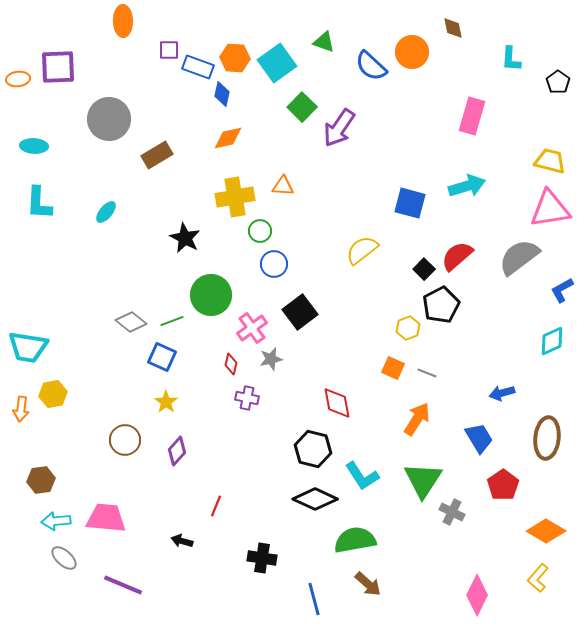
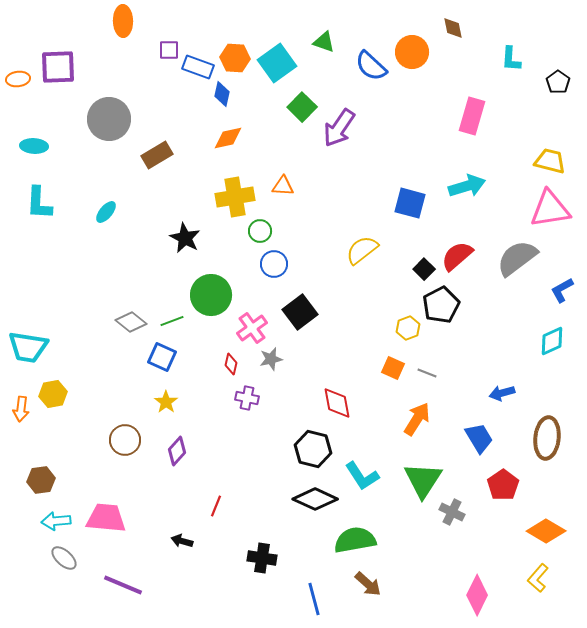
gray semicircle at (519, 257): moved 2 px left, 1 px down
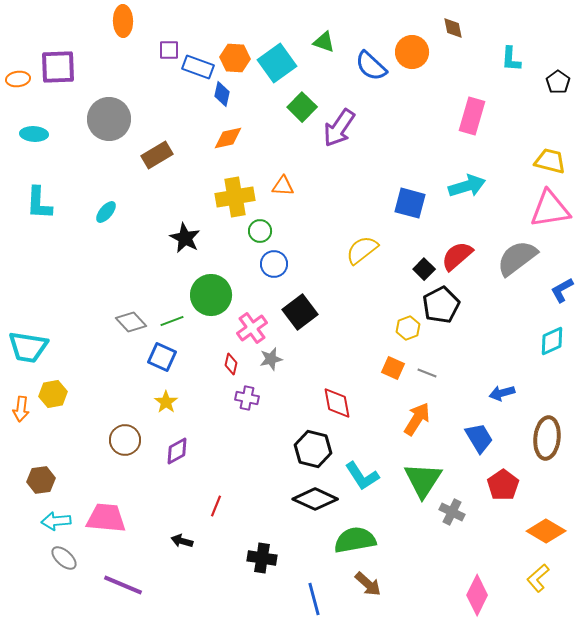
cyan ellipse at (34, 146): moved 12 px up
gray diamond at (131, 322): rotated 8 degrees clockwise
purple diamond at (177, 451): rotated 20 degrees clockwise
yellow L-shape at (538, 578): rotated 8 degrees clockwise
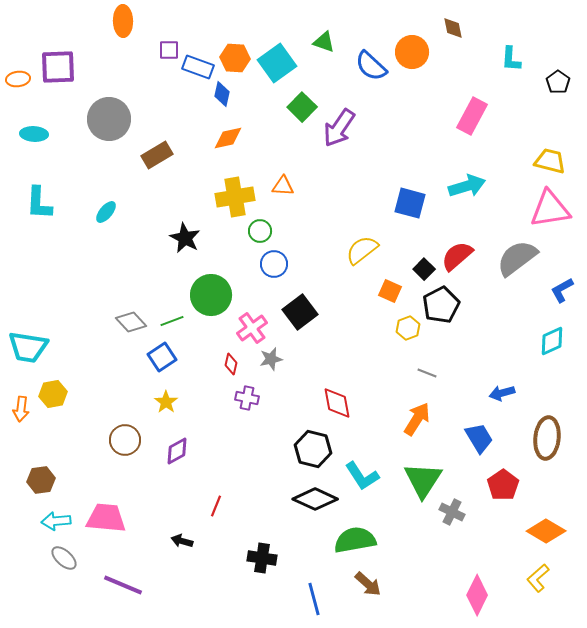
pink rectangle at (472, 116): rotated 12 degrees clockwise
blue square at (162, 357): rotated 32 degrees clockwise
orange square at (393, 368): moved 3 px left, 77 px up
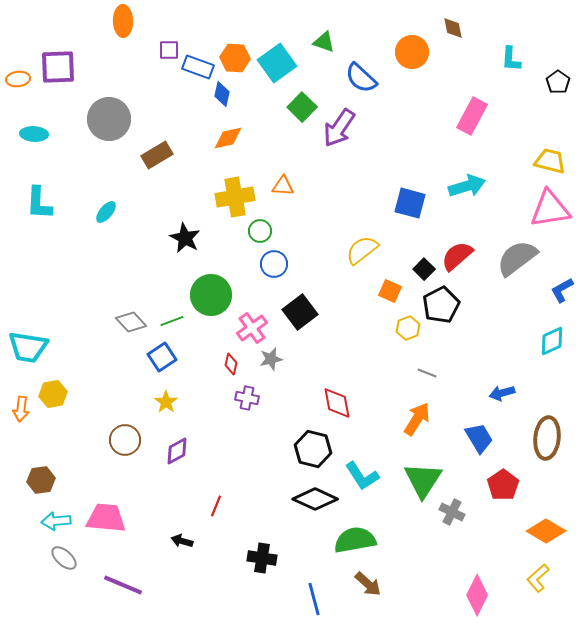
blue semicircle at (371, 66): moved 10 px left, 12 px down
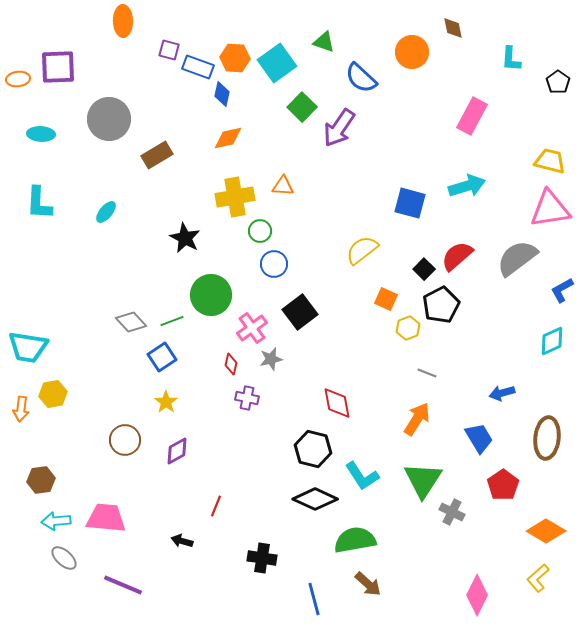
purple square at (169, 50): rotated 15 degrees clockwise
cyan ellipse at (34, 134): moved 7 px right
orange square at (390, 291): moved 4 px left, 8 px down
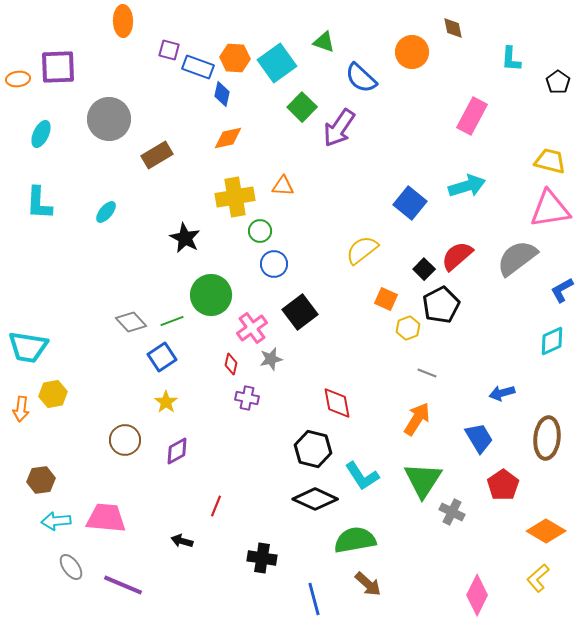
cyan ellipse at (41, 134): rotated 68 degrees counterclockwise
blue square at (410, 203): rotated 24 degrees clockwise
gray ellipse at (64, 558): moved 7 px right, 9 px down; rotated 12 degrees clockwise
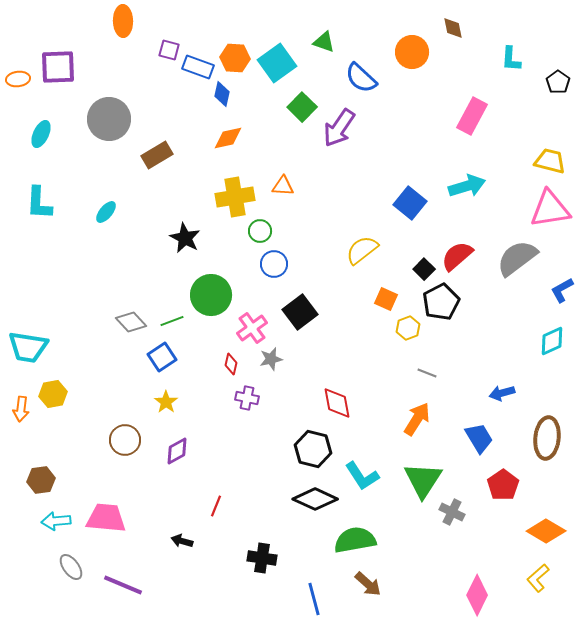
black pentagon at (441, 305): moved 3 px up
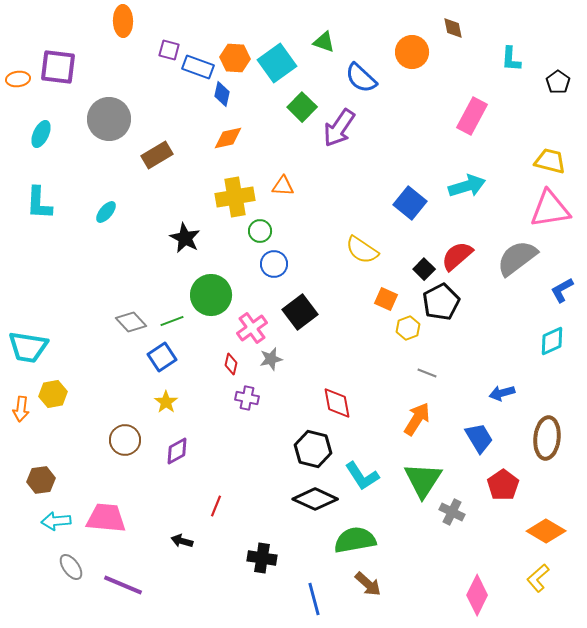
purple square at (58, 67): rotated 9 degrees clockwise
yellow semicircle at (362, 250): rotated 108 degrees counterclockwise
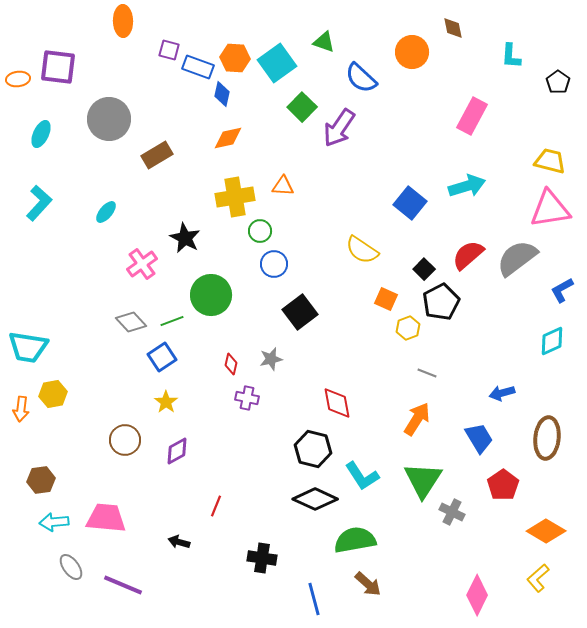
cyan L-shape at (511, 59): moved 3 px up
cyan L-shape at (39, 203): rotated 141 degrees counterclockwise
red semicircle at (457, 256): moved 11 px right, 1 px up
pink cross at (252, 328): moved 110 px left, 64 px up
cyan arrow at (56, 521): moved 2 px left, 1 px down
black arrow at (182, 541): moved 3 px left, 1 px down
